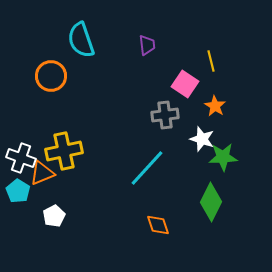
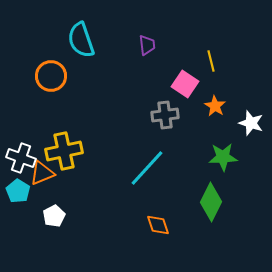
white star: moved 49 px right, 16 px up
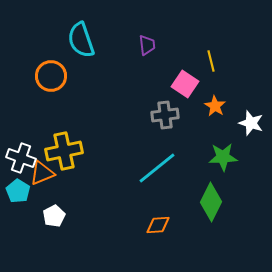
cyan line: moved 10 px right; rotated 9 degrees clockwise
orange diamond: rotated 75 degrees counterclockwise
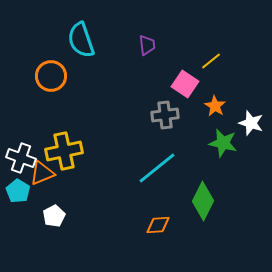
yellow line: rotated 65 degrees clockwise
green star: moved 14 px up; rotated 16 degrees clockwise
green diamond: moved 8 px left, 1 px up
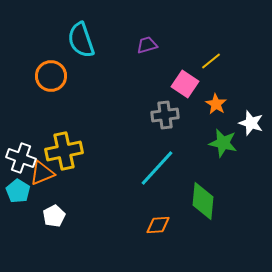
purple trapezoid: rotated 100 degrees counterclockwise
orange star: moved 1 px right, 2 px up
cyan line: rotated 9 degrees counterclockwise
green diamond: rotated 21 degrees counterclockwise
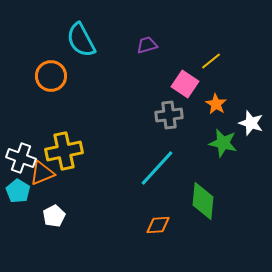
cyan semicircle: rotated 9 degrees counterclockwise
gray cross: moved 4 px right
